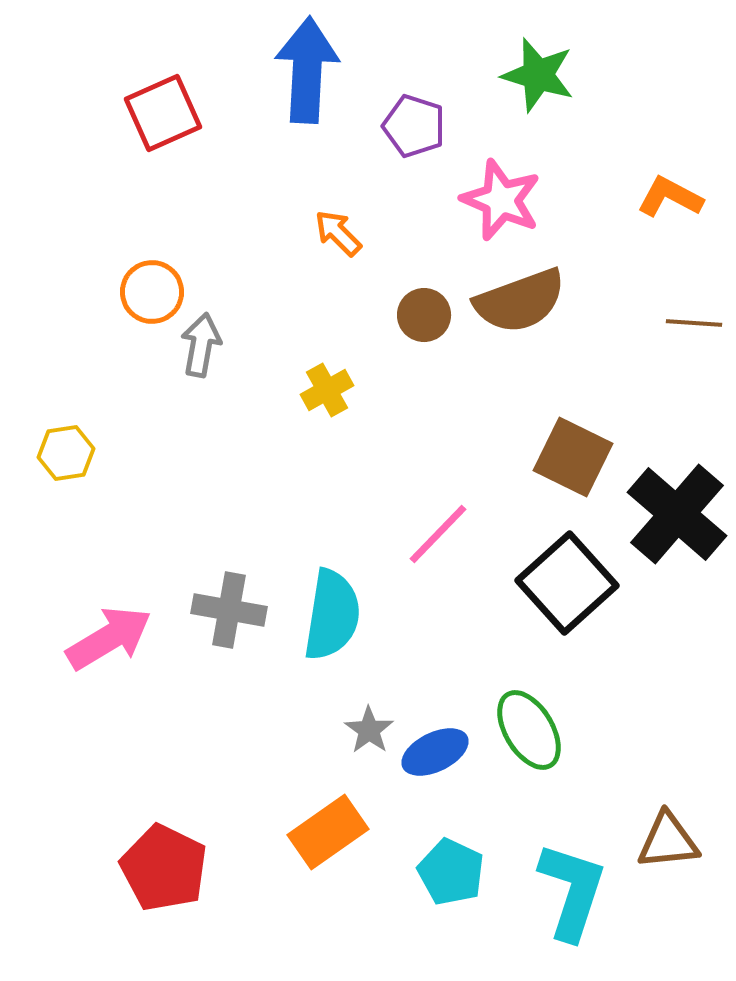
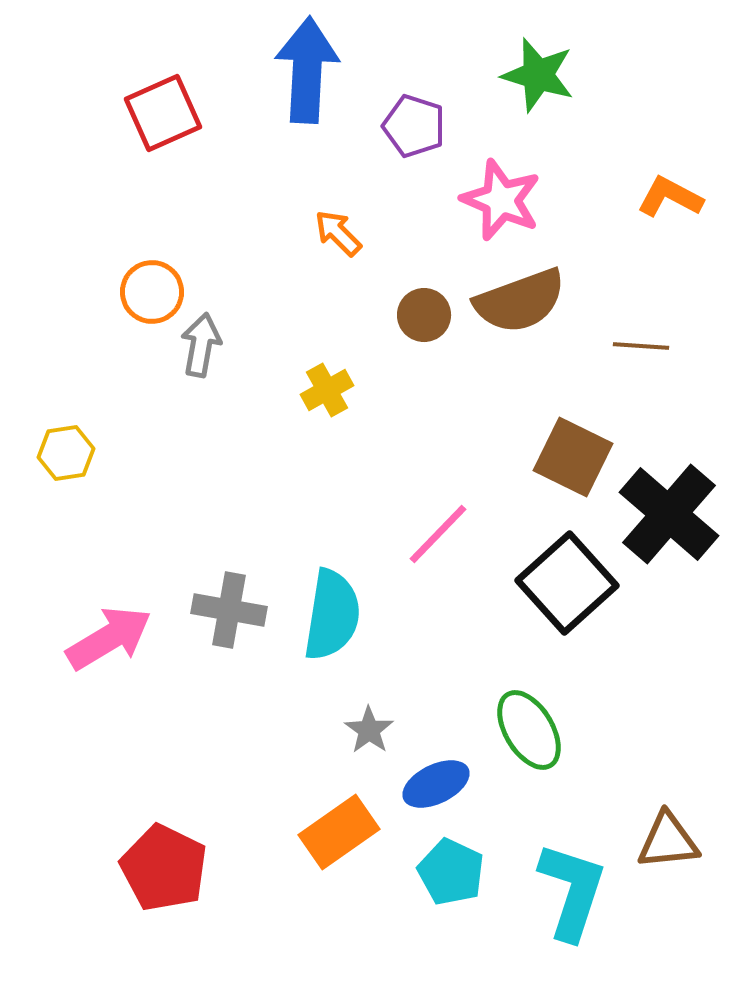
brown line: moved 53 px left, 23 px down
black cross: moved 8 px left
blue ellipse: moved 1 px right, 32 px down
orange rectangle: moved 11 px right
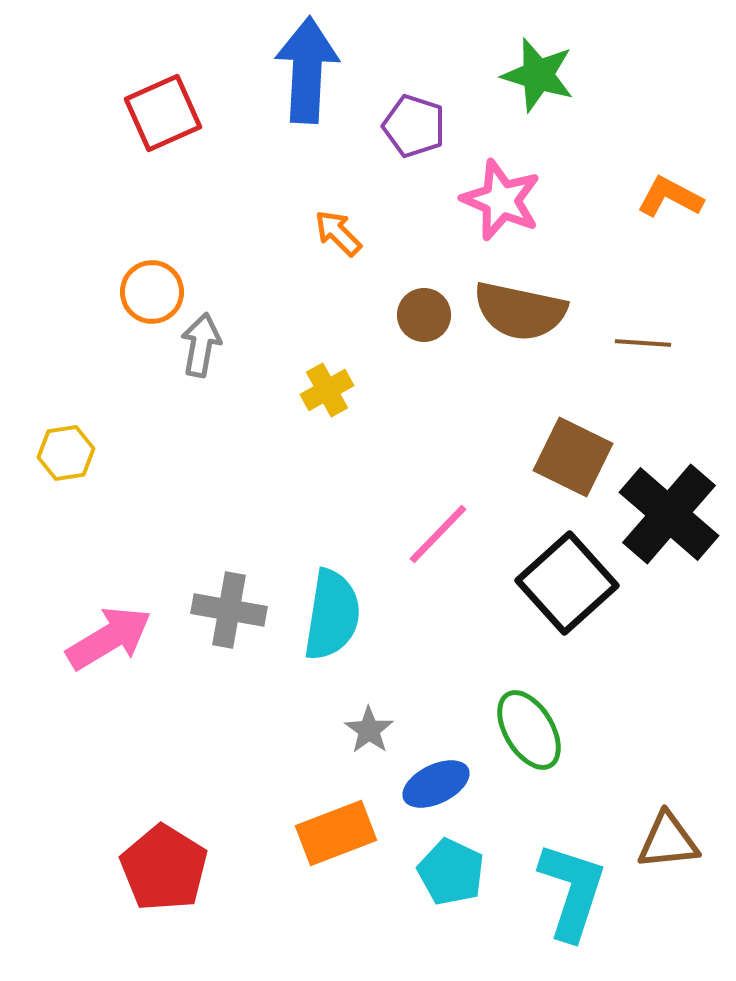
brown semicircle: moved 10 px down; rotated 32 degrees clockwise
brown line: moved 2 px right, 3 px up
orange rectangle: moved 3 px left, 1 px down; rotated 14 degrees clockwise
red pentagon: rotated 6 degrees clockwise
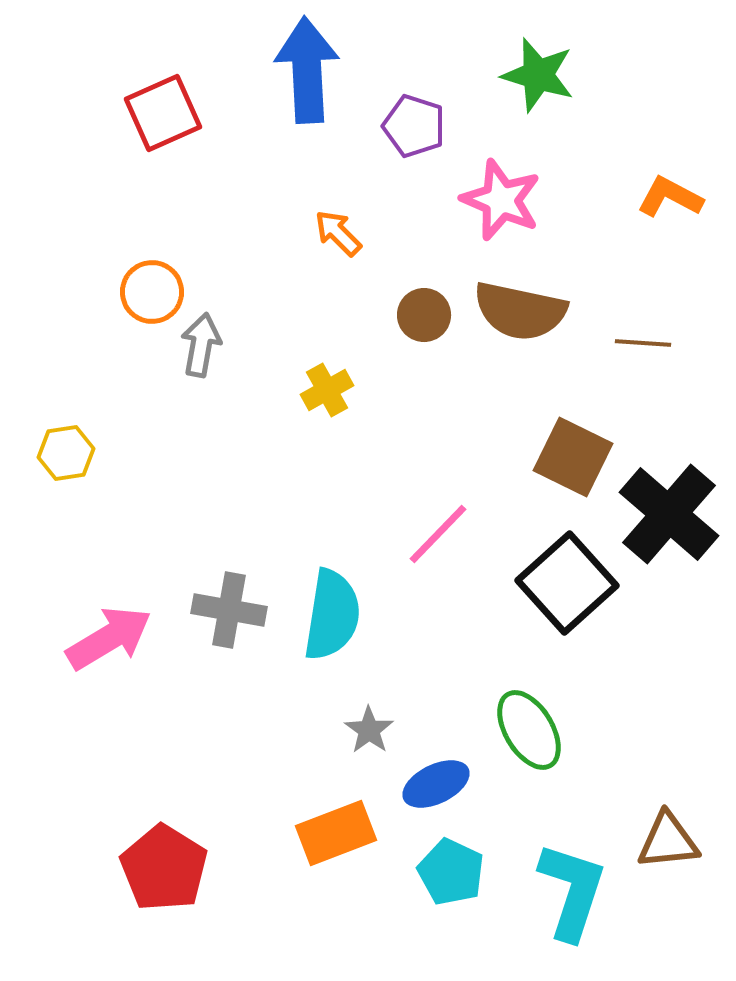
blue arrow: rotated 6 degrees counterclockwise
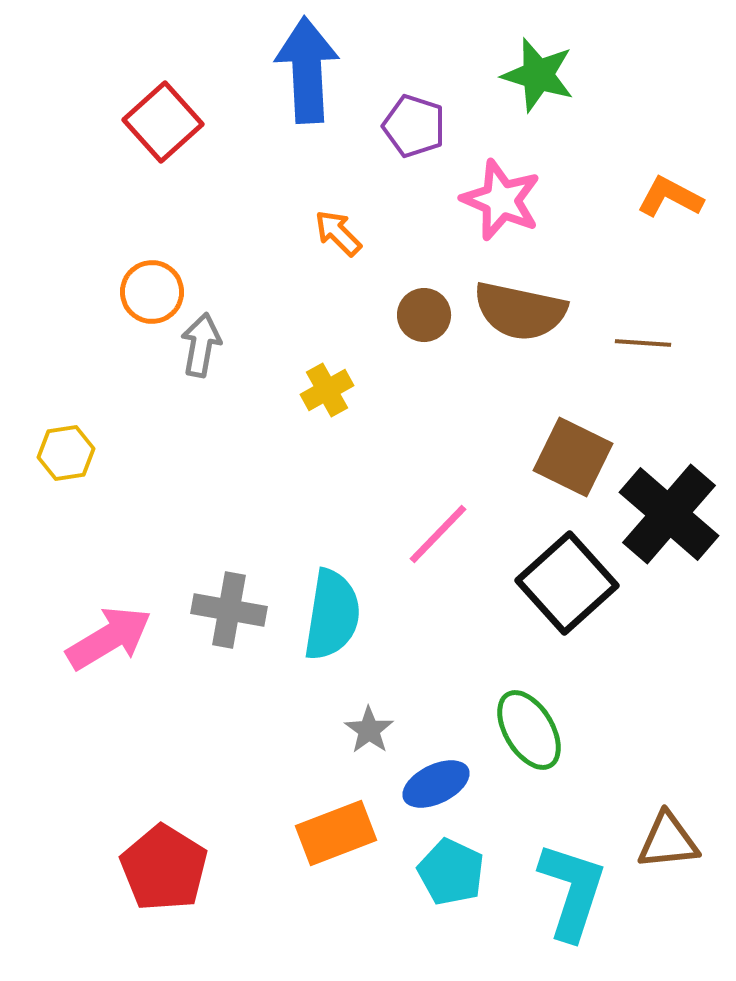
red square: moved 9 px down; rotated 18 degrees counterclockwise
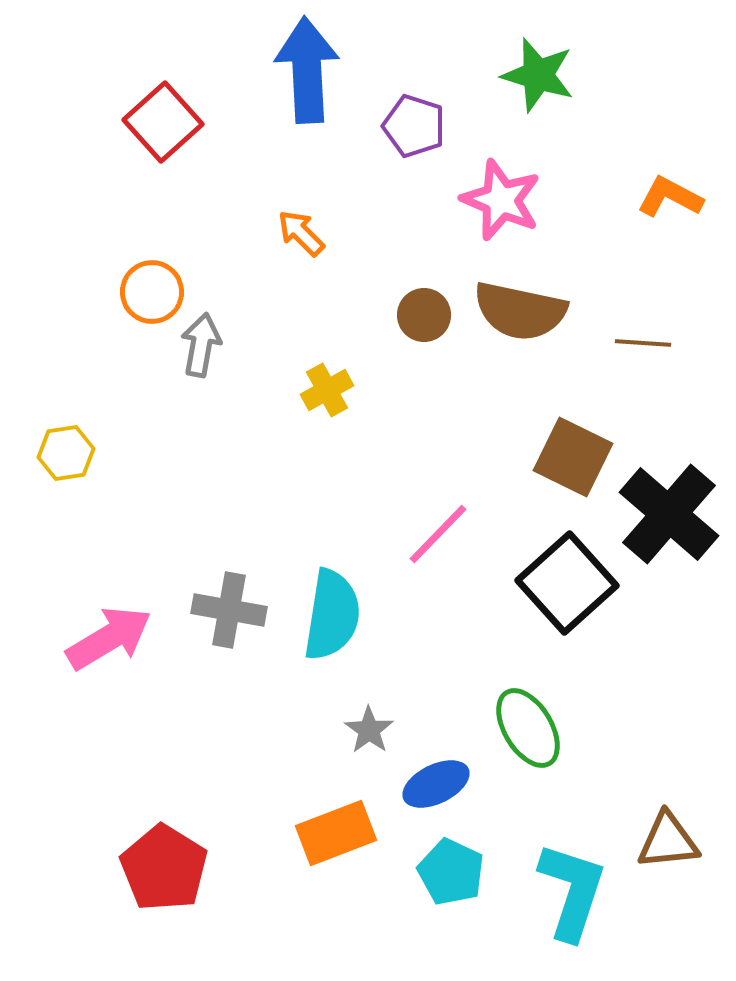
orange arrow: moved 37 px left
green ellipse: moved 1 px left, 2 px up
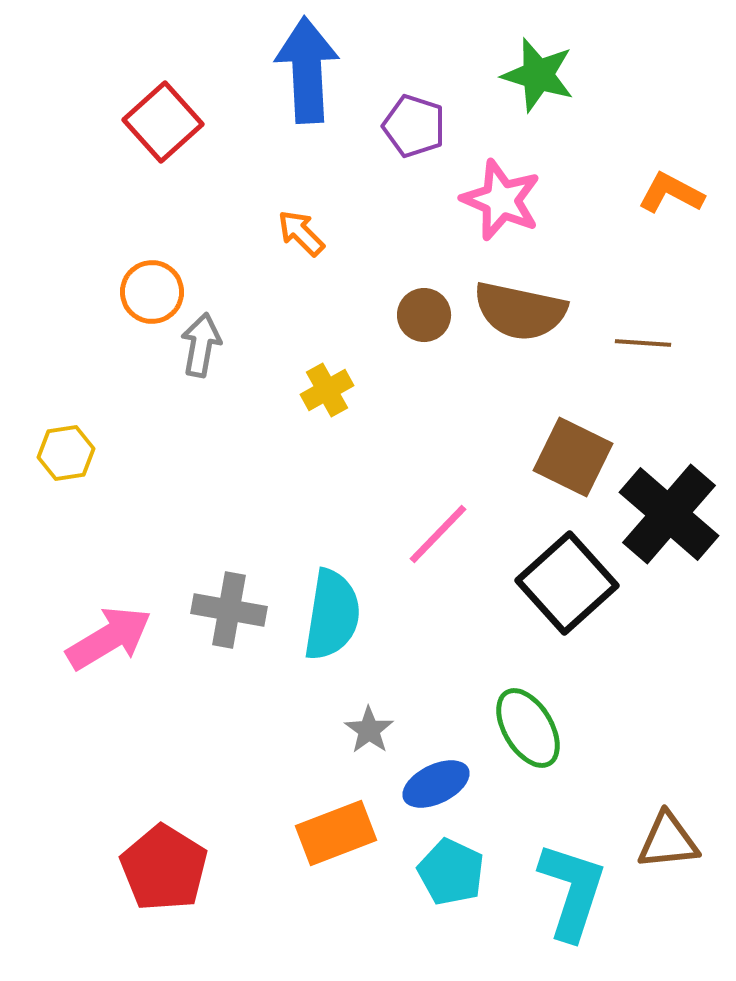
orange L-shape: moved 1 px right, 4 px up
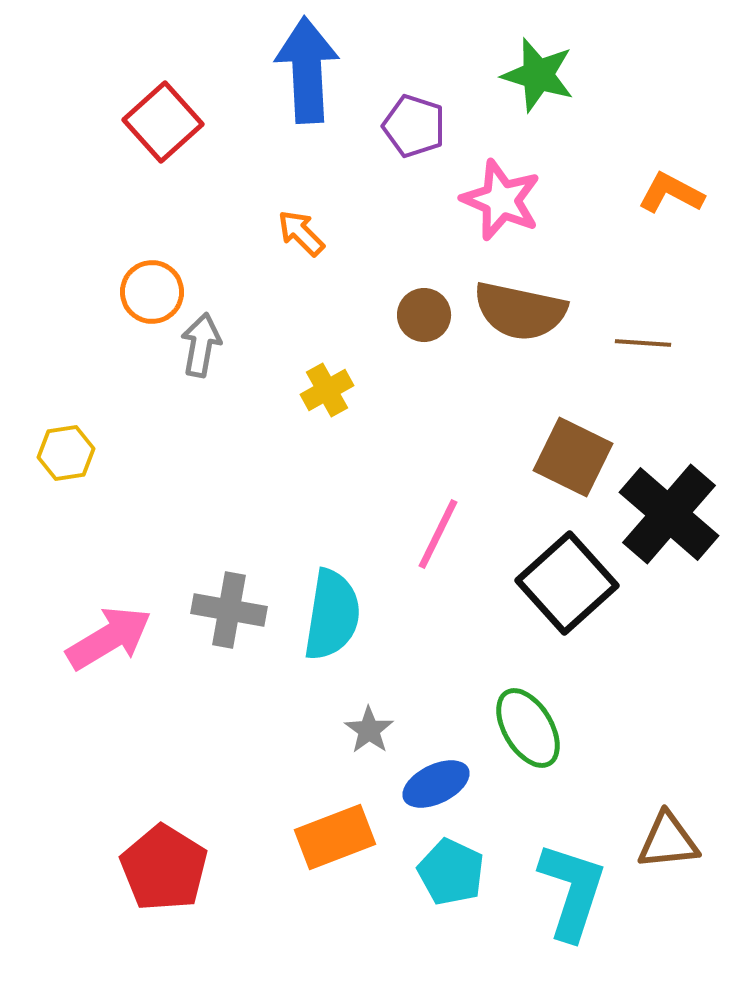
pink line: rotated 18 degrees counterclockwise
orange rectangle: moved 1 px left, 4 px down
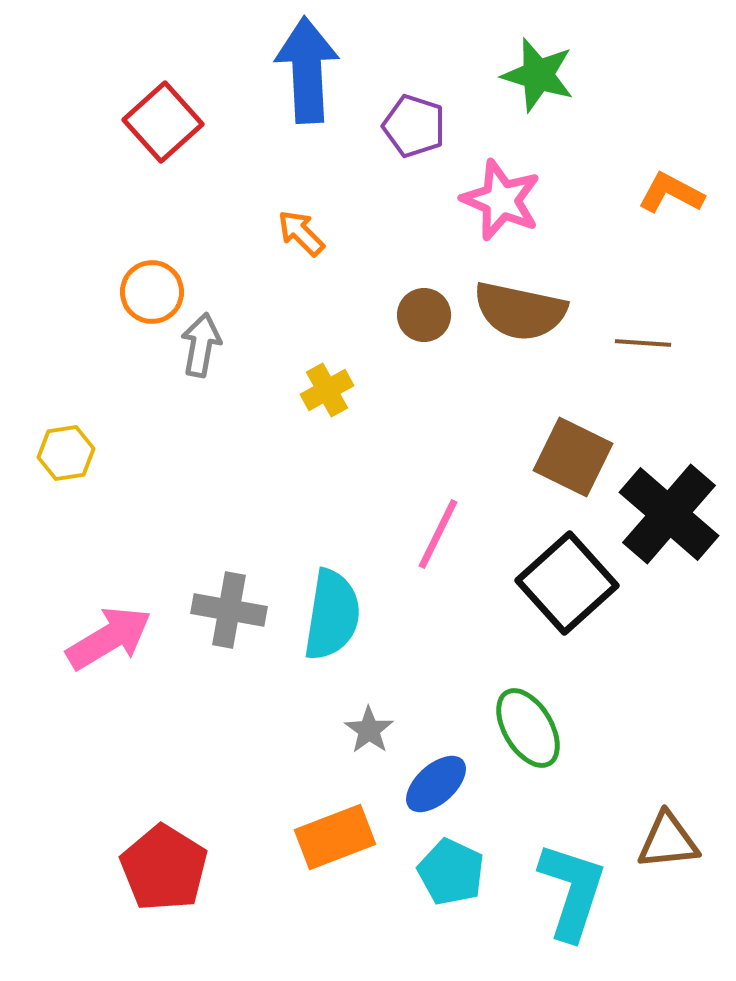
blue ellipse: rotated 16 degrees counterclockwise
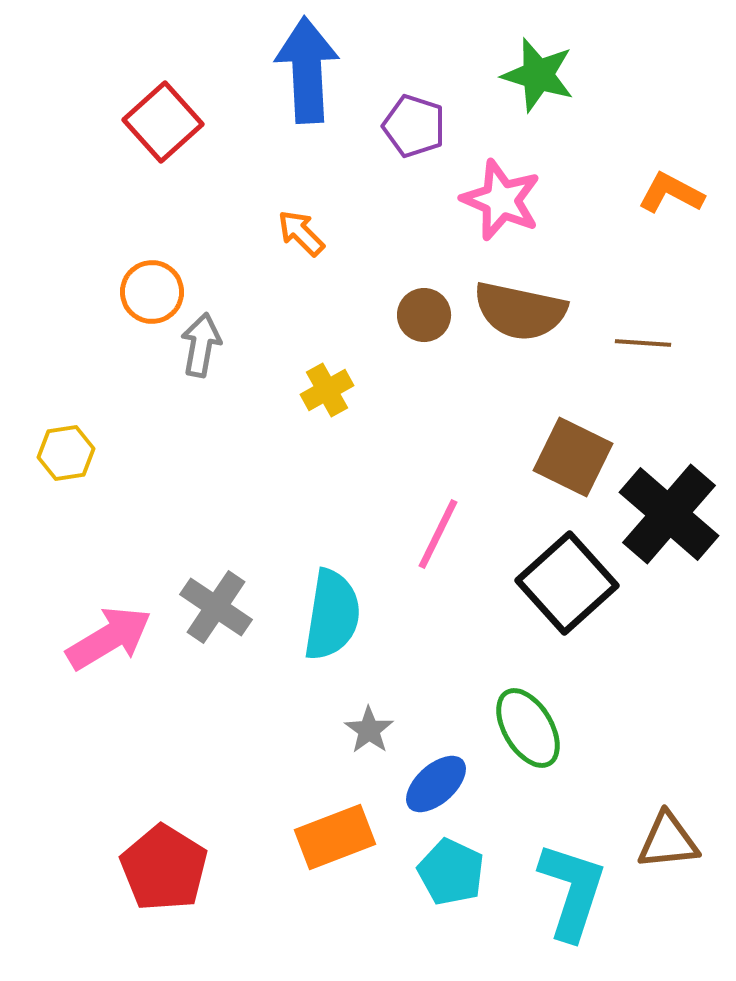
gray cross: moved 13 px left, 3 px up; rotated 24 degrees clockwise
